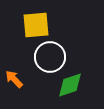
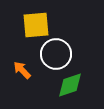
white circle: moved 6 px right, 3 px up
orange arrow: moved 8 px right, 9 px up
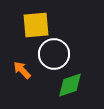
white circle: moved 2 px left
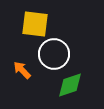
yellow square: moved 1 px left, 1 px up; rotated 12 degrees clockwise
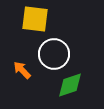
yellow square: moved 5 px up
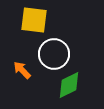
yellow square: moved 1 px left, 1 px down
green diamond: moved 1 px left; rotated 8 degrees counterclockwise
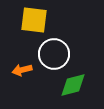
orange arrow: rotated 60 degrees counterclockwise
green diamond: moved 4 px right; rotated 12 degrees clockwise
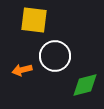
white circle: moved 1 px right, 2 px down
green diamond: moved 12 px right
